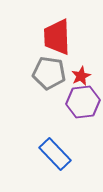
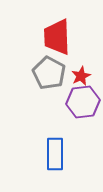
gray pentagon: rotated 20 degrees clockwise
blue rectangle: rotated 44 degrees clockwise
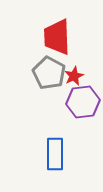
red star: moved 7 px left
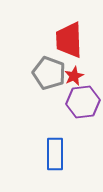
red trapezoid: moved 12 px right, 3 px down
gray pentagon: rotated 8 degrees counterclockwise
